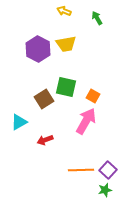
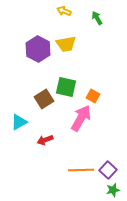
pink arrow: moved 5 px left, 3 px up
green star: moved 8 px right
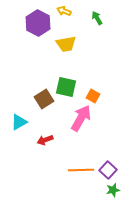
purple hexagon: moved 26 px up
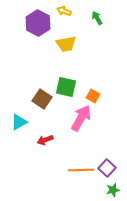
brown square: moved 2 px left; rotated 24 degrees counterclockwise
purple square: moved 1 px left, 2 px up
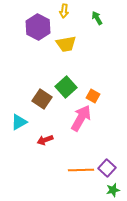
yellow arrow: rotated 104 degrees counterclockwise
purple hexagon: moved 4 px down
green square: rotated 35 degrees clockwise
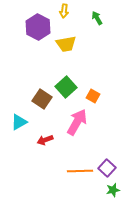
pink arrow: moved 4 px left, 4 px down
orange line: moved 1 px left, 1 px down
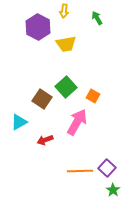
green star: rotated 24 degrees counterclockwise
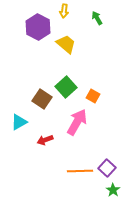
yellow trapezoid: rotated 130 degrees counterclockwise
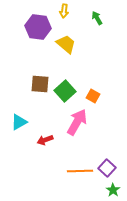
purple hexagon: rotated 20 degrees counterclockwise
green square: moved 1 px left, 4 px down
brown square: moved 2 px left, 15 px up; rotated 30 degrees counterclockwise
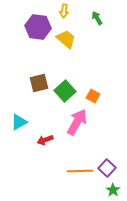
yellow trapezoid: moved 5 px up
brown square: moved 1 px left, 1 px up; rotated 18 degrees counterclockwise
